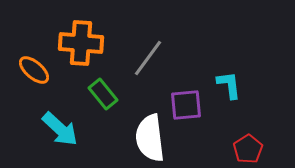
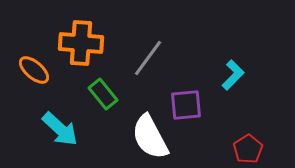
cyan L-shape: moved 4 px right, 10 px up; rotated 52 degrees clockwise
white semicircle: moved 1 px up; rotated 21 degrees counterclockwise
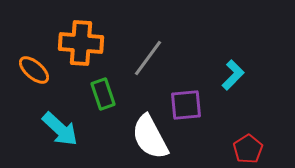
green rectangle: rotated 20 degrees clockwise
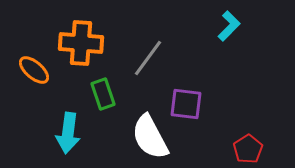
cyan L-shape: moved 4 px left, 49 px up
purple square: moved 1 px up; rotated 12 degrees clockwise
cyan arrow: moved 8 px right, 4 px down; rotated 54 degrees clockwise
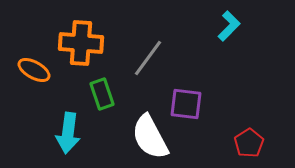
orange ellipse: rotated 12 degrees counterclockwise
green rectangle: moved 1 px left
red pentagon: moved 1 px right, 6 px up
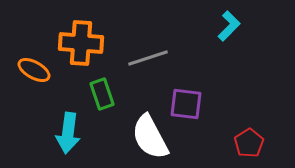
gray line: rotated 36 degrees clockwise
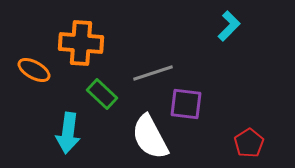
gray line: moved 5 px right, 15 px down
green rectangle: rotated 28 degrees counterclockwise
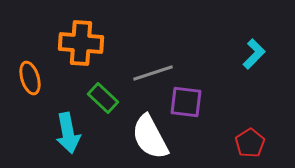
cyan L-shape: moved 25 px right, 28 px down
orange ellipse: moved 4 px left, 8 px down; rotated 44 degrees clockwise
green rectangle: moved 1 px right, 4 px down
purple square: moved 2 px up
cyan arrow: rotated 18 degrees counterclockwise
red pentagon: moved 1 px right
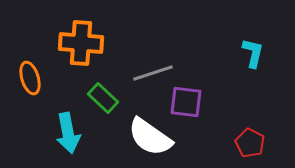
cyan L-shape: moved 1 px left, 1 px up; rotated 32 degrees counterclockwise
white semicircle: rotated 27 degrees counterclockwise
red pentagon: rotated 12 degrees counterclockwise
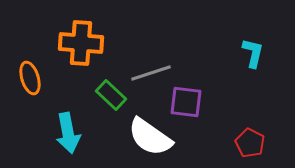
gray line: moved 2 px left
green rectangle: moved 8 px right, 3 px up
